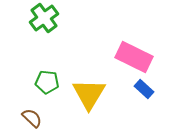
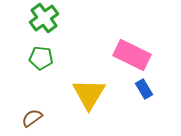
pink rectangle: moved 2 px left, 2 px up
green pentagon: moved 6 px left, 24 px up
blue rectangle: rotated 18 degrees clockwise
brown semicircle: rotated 80 degrees counterclockwise
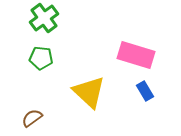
pink rectangle: moved 4 px right; rotated 9 degrees counterclockwise
blue rectangle: moved 1 px right, 2 px down
yellow triangle: moved 2 px up; rotated 18 degrees counterclockwise
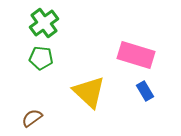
green cross: moved 5 px down
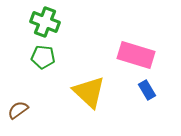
green cross: moved 1 px right, 1 px up; rotated 32 degrees counterclockwise
green pentagon: moved 2 px right, 1 px up
blue rectangle: moved 2 px right, 1 px up
brown semicircle: moved 14 px left, 8 px up
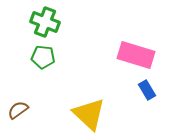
yellow triangle: moved 22 px down
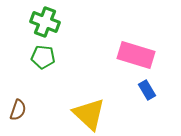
brown semicircle: rotated 145 degrees clockwise
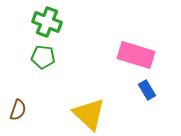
green cross: moved 2 px right
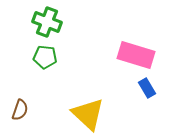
green pentagon: moved 2 px right
blue rectangle: moved 2 px up
brown semicircle: moved 2 px right
yellow triangle: moved 1 px left
